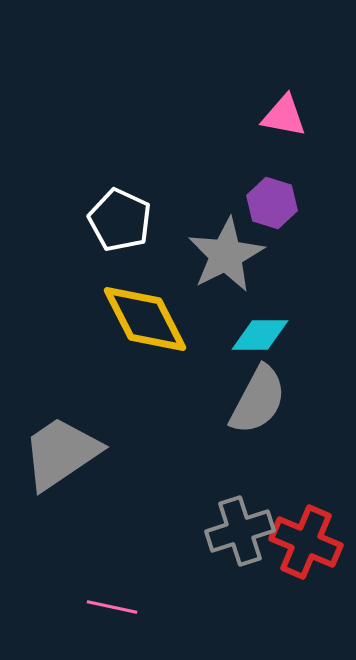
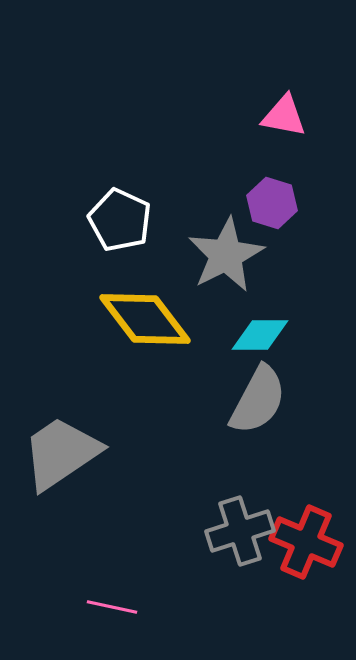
yellow diamond: rotated 10 degrees counterclockwise
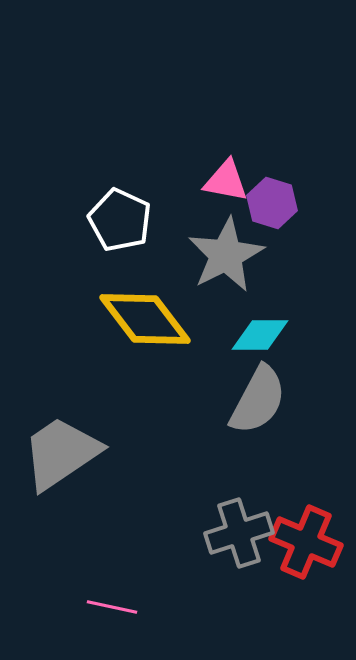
pink triangle: moved 58 px left, 65 px down
gray cross: moved 1 px left, 2 px down
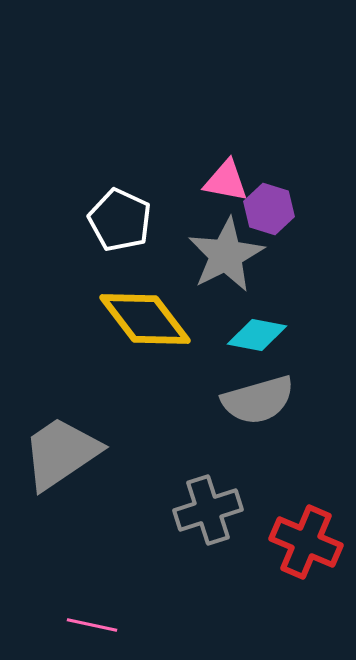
purple hexagon: moved 3 px left, 6 px down
cyan diamond: moved 3 px left; rotated 10 degrees clockwise
gray semicircle: rotated 46 degrees clockwise
gray cross: moved 31 px left, 23 px up
pink line: moved 20 px left, 18 px down
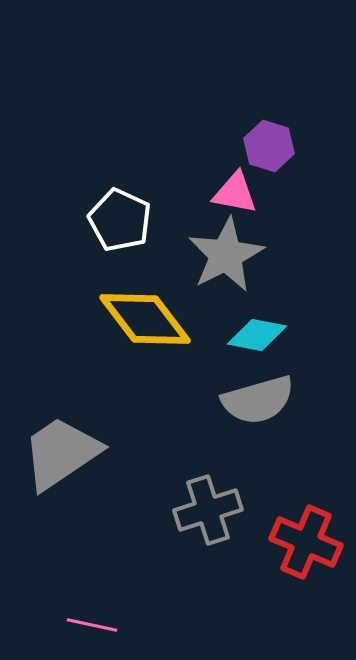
pink triangle: moved 9 px right, 12 px down
purple hexagon: moved 63 px up
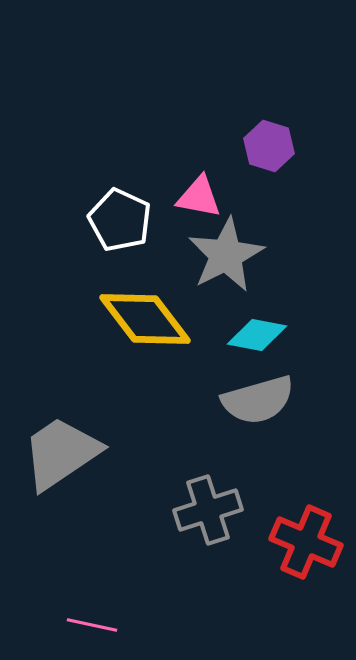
pink triangle: moved 36 px left, 4 px down
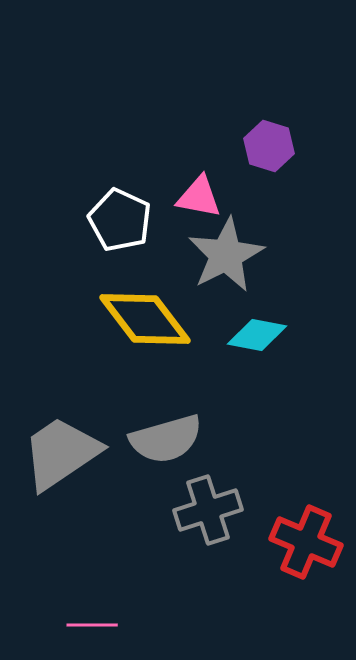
gray semicircle: moved 92 px left, 39 px down
pink line: rotated 12 degrees counterclockwise
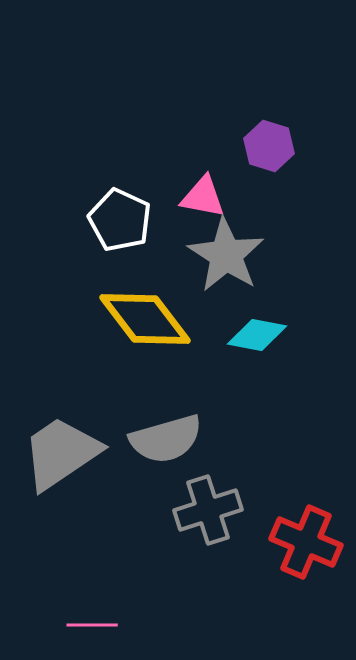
pink triangle: moved 4 px right
gray star: rotated 12 degrees counterclockwise
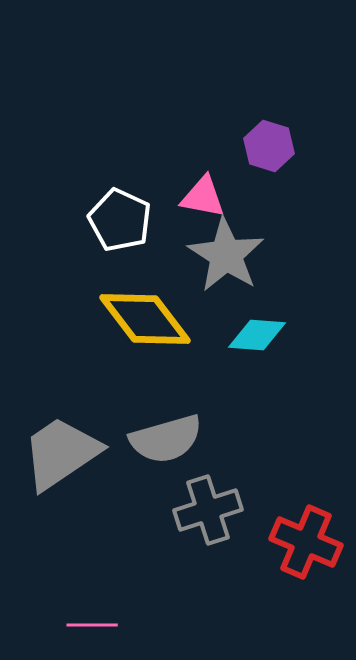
cyan diamond: rotated 6 degrees counterclockwise
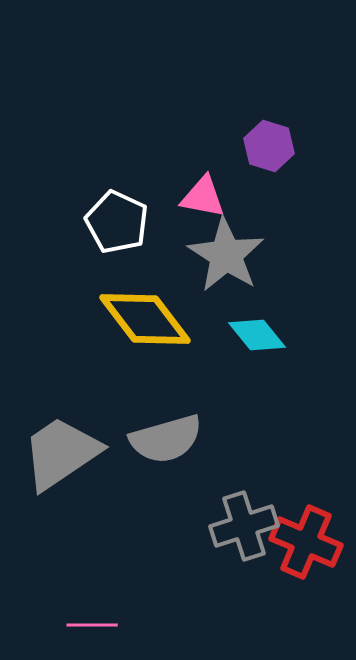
white pentagon: moved 3 px left, 2 px down
cyan diamond: rotated 46 degrees clockwise
gray cross: moved 36 px right, 16 px down
